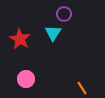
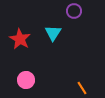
purple circle: moved 10 px right, 3 px up
pink circle: moved 1 px down
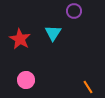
orange line: moved 6 px right, 1 px up
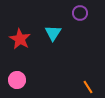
purple circle: moved 6 px right, 2 px down
pink circle: moved 9 px left
